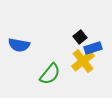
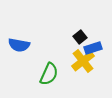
green semicircle: moved 1 px left; rotated 15 degrees counterclockwise
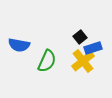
green semicircle: moved 2 px left, 13 px up
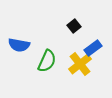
black square: moved 6 px left, 11 px up
blue rectangle: rotated 18 degrees counterclockwise
yellow cross: moved 3 px left, 3 px down
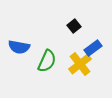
blue semicircle: moved 2 px down
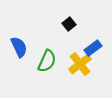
black square: moved 5 px left, 2 px up
blue semicircle: rotated 125 degrees counterclockwise
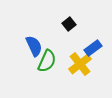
blue semicircle: moved 15 px right, 1 px up
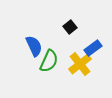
black square: moved 1 px right, 3 px down
green semicircle: moved 2 px right
